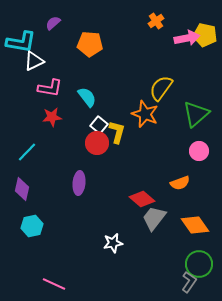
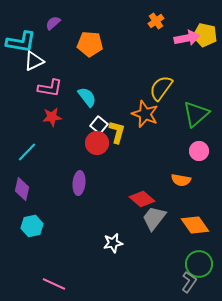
orange semicircle: moved 1 px right, 3 px up; rotated 30 degrees clockwise
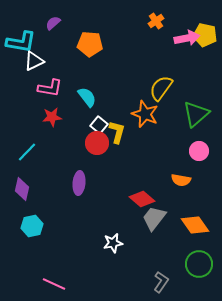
gray L-shape: moved 28 px left
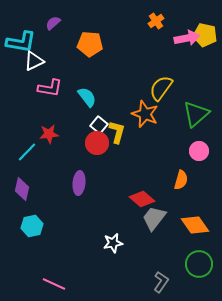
red star: moved 3 px left, 17 px down
orange semicircle: rotated 84 degrees counterclockwise
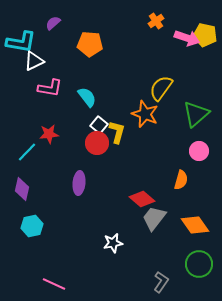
pink arrow: rotated 30 degrees clockwise
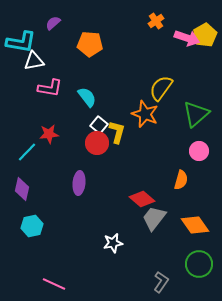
yellow pentagon: rotated 30 degrees clockwise
white triangle: rotated 15 degrees clockwise
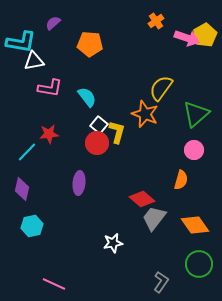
pink circle: moved 5 px left, 1 px up
